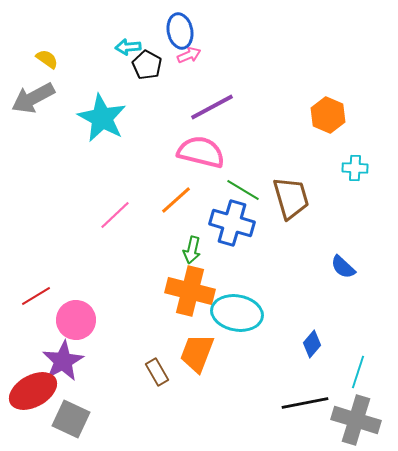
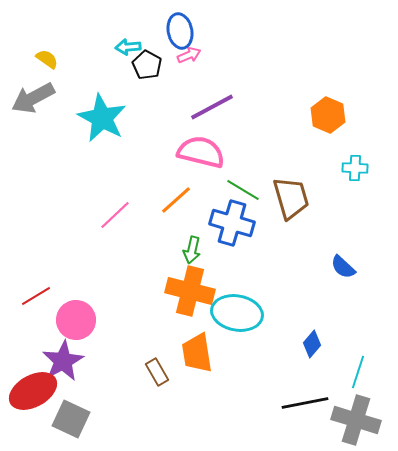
orange trapezoid: rotated 30 degrees counterclockwise
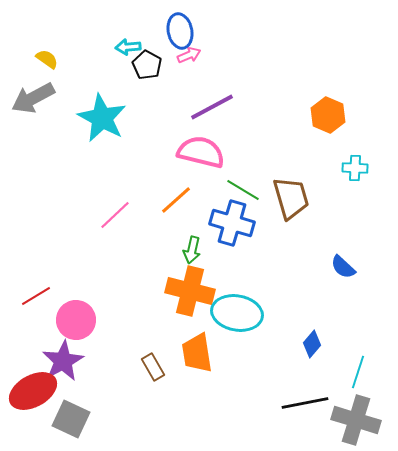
brown rectangle: moved 4 px left, 5 px up
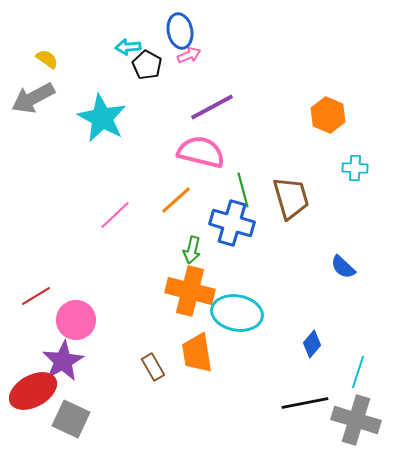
green line: rotated 44 degrees clockwise
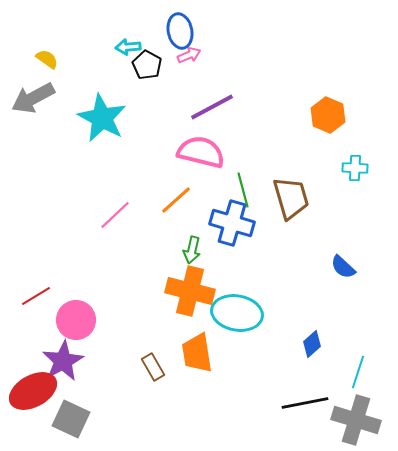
blue diamond: rotated 8 degrees clockwise
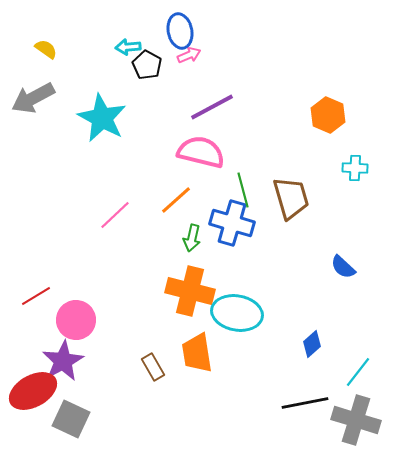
yellow semicircle: moved 1 px left, 10 px up
green arrow: moved 12 px up
cyan line: rotated 20 degrees clockwise
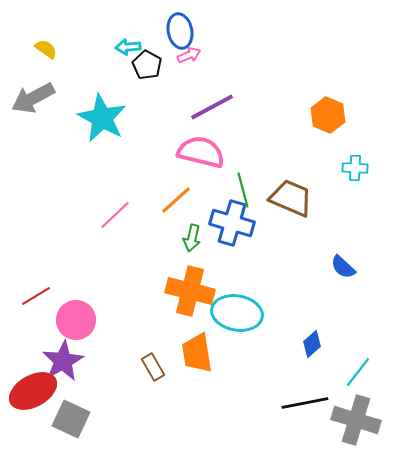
brown trapezoid: rotated 51 degrees counterclockwise
